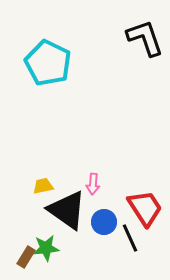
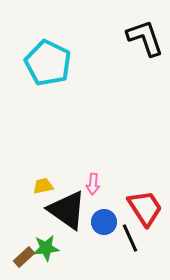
brown rectangle: moved 2 px left; rotated 15 degrees clockwise
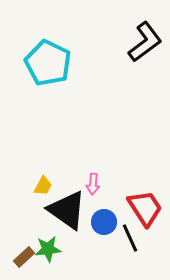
black L-shape: moved 4 px down; rotated 72 degrees clockwise
yellow trapezoid: rotated 130 degrees clockwise
green star: moved 2 px right, 1 px down
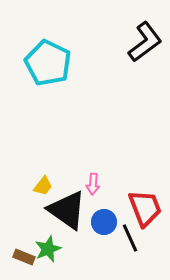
yellow trapezoid: rotated 10 degrees clockwise
red trapezoid: rotated 12 degrees clockwise
green star: rotated 16 degrees counterclockwise
brown rectangle: rotated 65 degrees clockwise
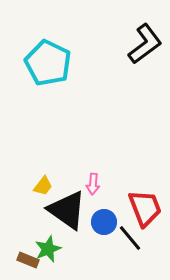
black L-shape: moved 2 px down
black line: rotated 16 degrees counterclockwise
brown rectangle: moved 4 px right, 3 px down
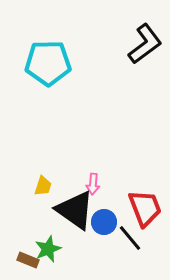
cyan pentagon: rotated 27 degrees counterclockwise
yellow trapezoid: rotated 20 degrees counterclockwise
black triangle: moved 8 px right
